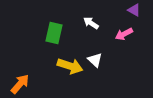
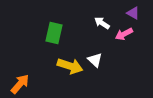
purple triangle: moved 1 px left, 3 px down
white arrow: moved 11 px right
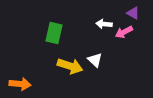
white arrow: moved 2 px right, 1 px down; rotated 28 degrees counterclockwise
pink arrow: moved 2 px up
orange arrow: rotated 55 degrees clockwise
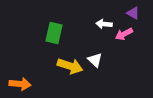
pink arrow: moved 2 px down
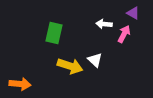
pink arrow: rotated 144 degrees clockwise
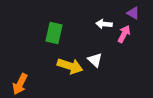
orange arrow: rotated 110 degrees clockwise
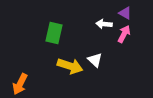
purple triangle: moved 8 px left
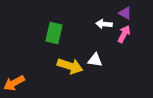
white triangle: rotated 35 degrees counterclockwise
orange arrow: moved 6 px left, 1 px up; rotated 35 degrees clockwise
